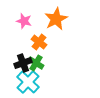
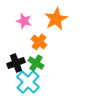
black cross: moved 7 px left
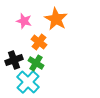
orange star: rotated 15 degrees counterclockwise
black cross: moved 2 px left, 3 px up
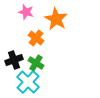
pink star: moved 2 px right, 9 px up
orange cross: moved 3 px left, 4 px up
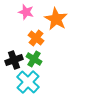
green cross: moved 2 px left, 4 px up
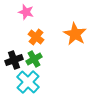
orange star: moved 19 px right, 15 px down
orange cross: moved 1 px up
green cross: rotated 28 degrees clockwise
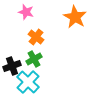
orange star: moved 17 px up
black cross: moved 2 px left, 6 px down
